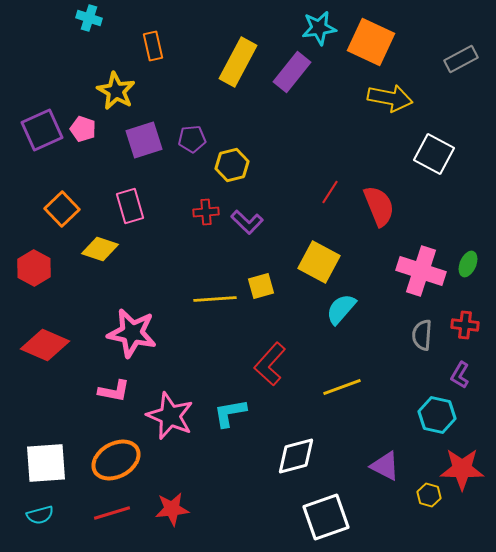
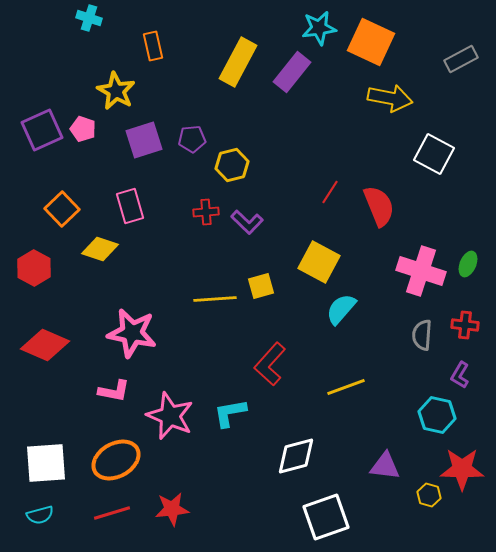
yellow line at (342, 387): moved 4 px right
purple triangle at (385, 466): rotated 20 degrees counterclockwise
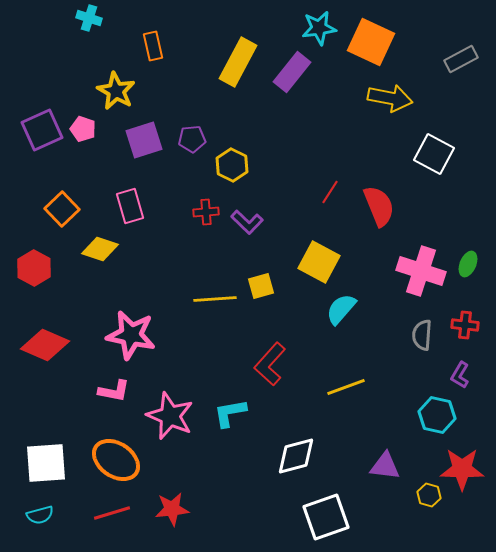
yellow hexagon at (232, 165): rotated 20 degrees counterclockwise
pink star at (132, 333): moved 1 px left, 2 px down
orange ellipse at (116, 460): rotated 63 degrees clockwise
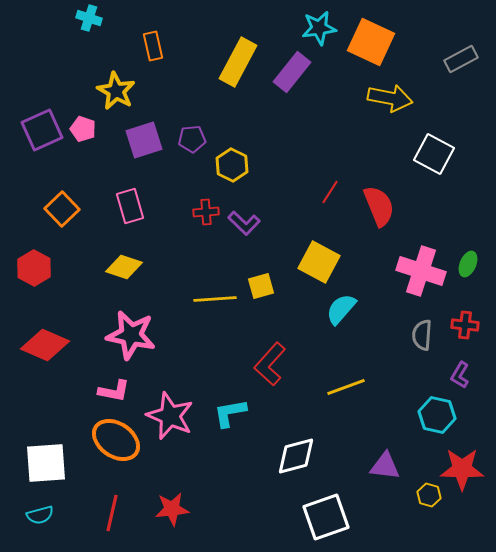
purple L-shape at (247, 222): moved 3 px left, 1 px down
yellow diamond at (100, 249): moved 24 px right, 18 px down
orange ellipse at (116, 460): moved 20 px up
red line at (112, 513): rotated 60 degrees counterclockwise
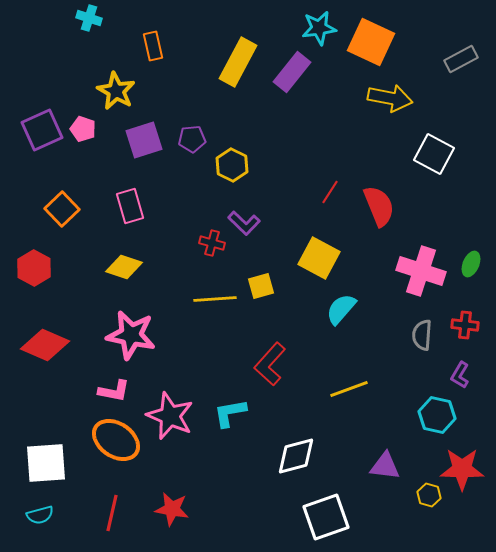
red cross at (206, 212): moved 6 px right, 31 px down; rotated 20 degrees clockwise
yellow square at (319, 262): moved 4 px up
green ellipse at (468, 264): moved 3 px right
yellow line at (346, 387): moved 3 px right, 2 px down
red star at (172, 509): rotated 16 degrees clockwise
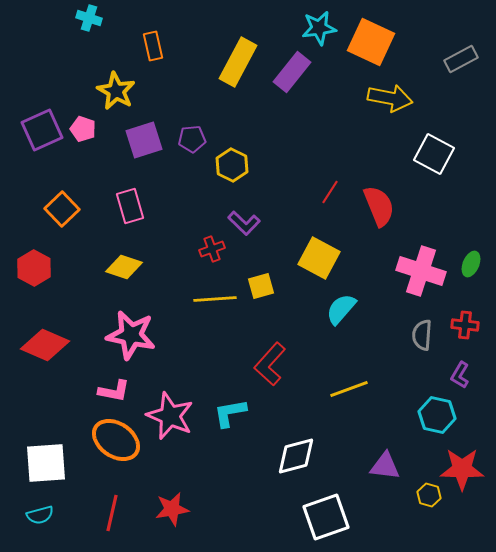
red cross at (212, 243): moved 6 px down; rotated 35 degrees counterclockwise
red star at (172, 509): rotated 20 degrees counterclockwise
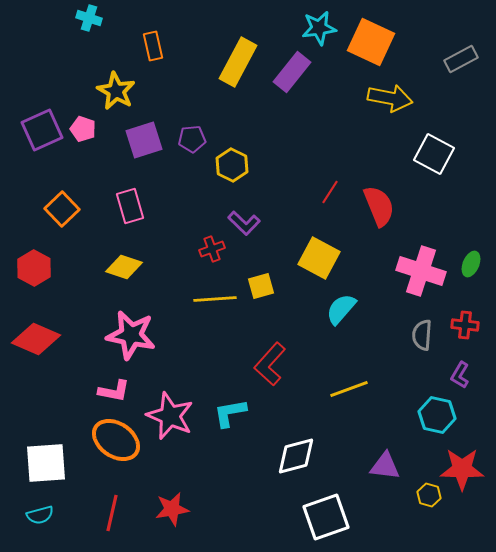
red diamond at (45, 345): moved 9 px left, 6 px up
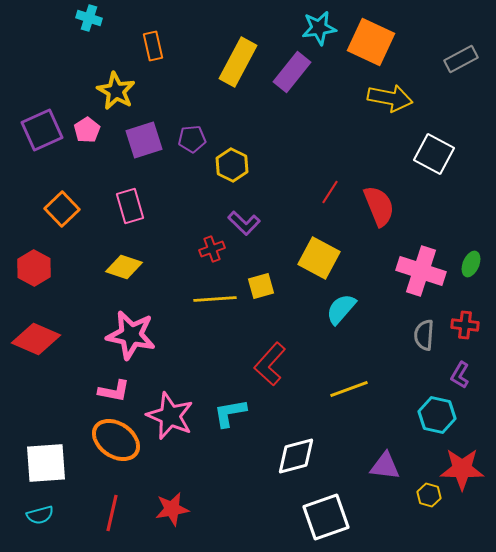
pink pentagon at (83, 129): moved 4 px right, 1 px down; rotated 20 degrees clockwise
gray semicircle at (422, 335): moved 2 px right
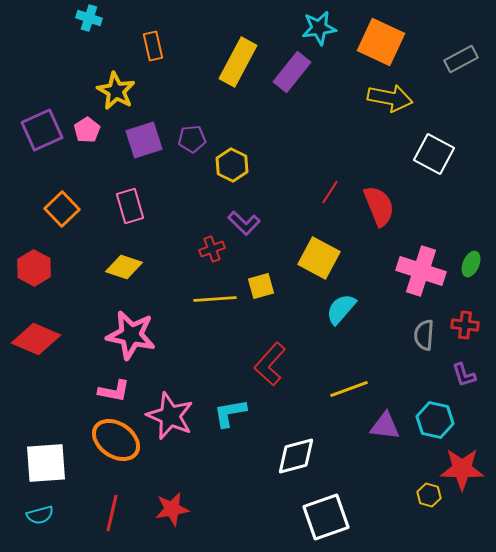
orange square at (371, 42): moved 10 px right
purple L-shape at (460, 375): moved 4 px right; rotated 48 degrees counterclockwise
cyan hexagon at (437, 415): moved 2 px left, 5 px down
purple triangle at (385, 466): moved 40 px up
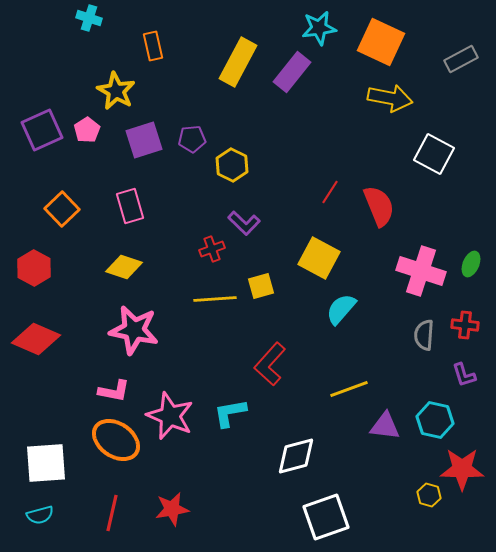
pink star at (131, 335): moved 3 px right, 5 px up
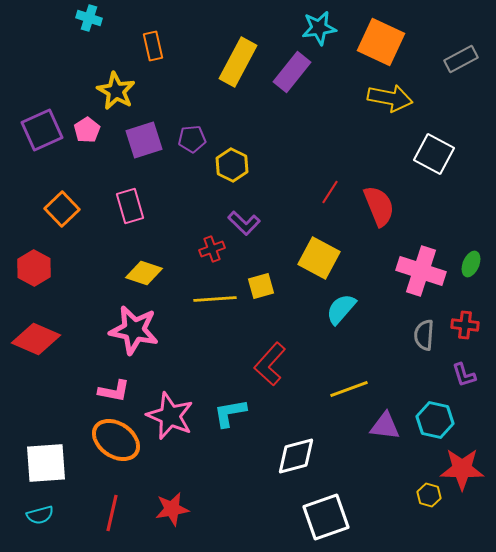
yellow diamond at (124, 267): moved 20 px right, 6 px down
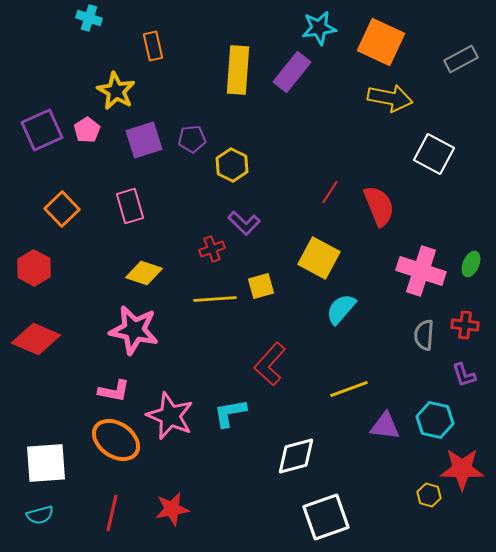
yellow rectangle at (238, 62): moved 8 px down; rotated 24 degrees counterclockwise
